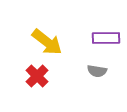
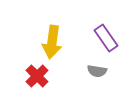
purple rectangle: rotated 56 degrees clockwise
yellow arrow: moved 5 px right; rotated 60 degrees clockwise
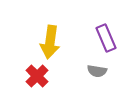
purple rectangle: rotated 12 degrees clockwise
yellow arrow: moved 2 px left
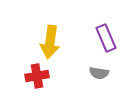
gray semicircle: moved 2 px right, 2 px down
red cross: rotated 35 degrees clockwise
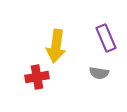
yellow arrow: moved 6 px right, 4 px down
red cross: moved 1 px down
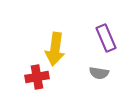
yellow arrow: moved 1 px left, 3 px down
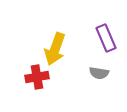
yellow arrow: rotated 12 degrees clockwise
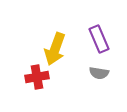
purple rectangle: moved 7 px left, 1 px down
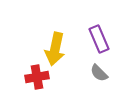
yellow arrow: rotated 8 degrees counterclockwise
gray semicircle: rotated 36 degrees clockwise
